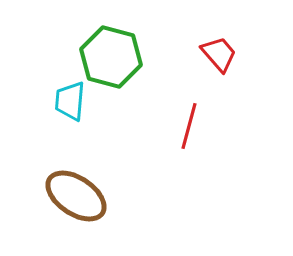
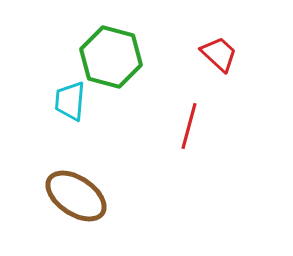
red trapezoid: rotated 6 degrees counterclockwise
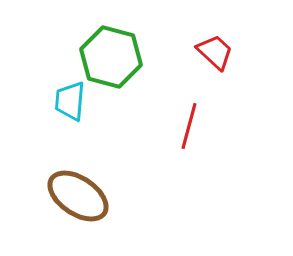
red trapezoid: moved 4 px left, 2 px up
brown ellipse: moved 2 px right
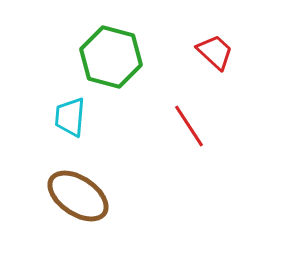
cyan trapezoid: moved 16 px down
red line: rotated 48 degrees counterclockwise
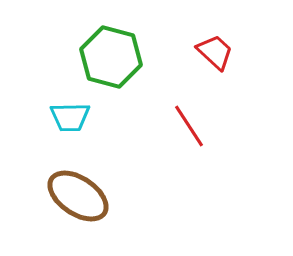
cyan trapezoid: rotated 96 degrees counterclockwise
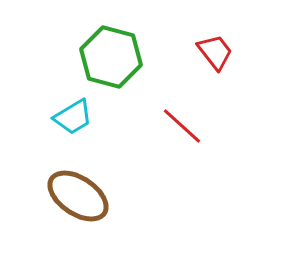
red trapezoid: rotated 9 degrees clockwise
cyan trapezoid: moved 3 px right; rotated 30 degrees counterclockwise
red line: moved 7 px left; rotated 15 degrees counterclockwise
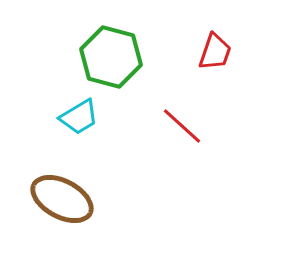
red trapezoid: rotated 57 degrees clockwise
cyan trapezoid: moved 6 px right
brown ellipse: moved 16 px left, 3 px down; rotated 6 degrees counterclockwise
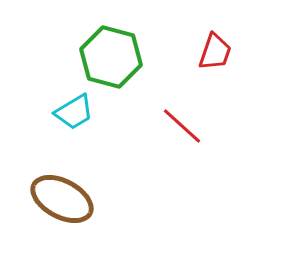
cyan trapezoid: moved 5 px left, 5 px up
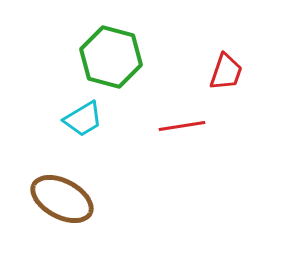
red trapezoid: moved 11 px right, 20 px down
cyan trapezoid: moved 9 px right, 7 px down
red line: rotated 51 degrees counterclockwise
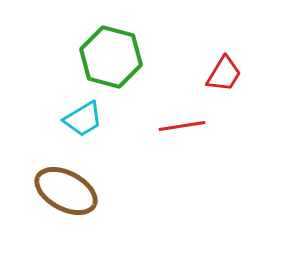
red trapezoid: moved 2 px left, 2 px down; rotated 12 degrees clockwise
brown ellipse: moved 4 px right, 8 px up
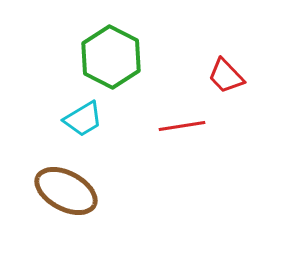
green hexagon: rotated 12 degrees clockwise
red trapezoid: moved 2 px right, 2 px down; rotated 105 degrees clockwise
